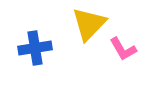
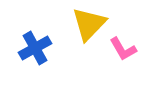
blue cross: rotated 20 degrees counterclockwise
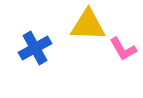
yellow triangle: moved 1 px left, 1 px down; rotated 48 degrees clockwise
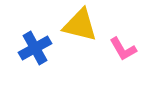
yellow triangle: moved 8 px left; rotated 12 degrees clockwise
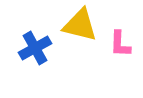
pink L-shape: moved 3 px left, 5 px up; rotated 32 degrees clockwise
